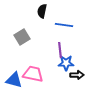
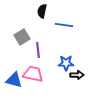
purple line: moved 22 px left
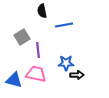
black semicircle: rotated 24 degrees counterclockwise
blue line: rotated 18 degrees counterclockwise
pink trapezoid: moved 3 px right
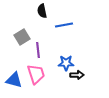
pink trapezoid: rotated 60 degrees clockwise
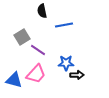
purple line: rotated 49 degrees counterclockwise
pink trapezoid: rotated 60 degrees clockwise
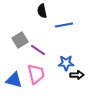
gray square: moved 2 px left, 3 px down
pink trapezoid: rotated 55 degrees counterclockwise
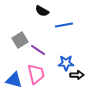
black semicircle: rotated 48 degrees counterclockwise
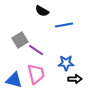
purple line: moved 2 px left
black arrow: moved 2 px left, 4 px down
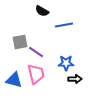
gray square: moved 2 px down; rotated 21 degrees clockwise
purple line: moved 2 px down
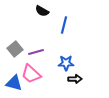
blue line: rotated 66 degrees counterclockwise
gray square: moved 5 px left, 7 px down; rotated 28 degrees counterclockwise
purple line: rotated 49 degrees counterclockwise
pink trapezoid: moved 5 px left; rotated 145 degrees clockwise
blue triangle: moved 3 px down
